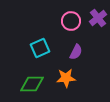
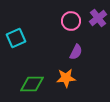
cyan square: moved 24 px left, 10 px up
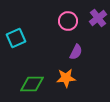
pink circle: moved 3 px left
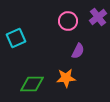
purple cross: moved 1 px up
purple semicircle: moved 2 px right, 1 px up
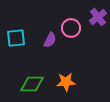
pink circle: moved 3 px right, 7 px down
cyan square: rotated 18 degrees clockwise
purple semicircle: moved 28 px left, 11 px up
orange star: moved 4 px down
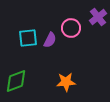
cyan square: moved 12 px right
green diamond: moved 16 px left, 3 px up; rotated 20 degrees counterclockwise
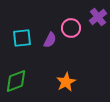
cyan square: moved 6 px left
orange star: rotated 24 degrees counterclockwise
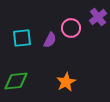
green diamond: rotated 15 degrees clockwise
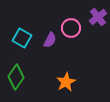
cyan square: rotated 36 degrees clockwise
green diamond: moved 4 px up; rotated 50 degrees counterclockwise
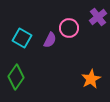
pink circle: moved 2 px left
orange star: moved 25 px right, 3 px up
